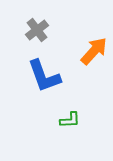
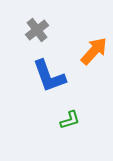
blue L-shape: moved 5 px right
green L-shape: rotated 15 degrees counterclockwise
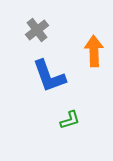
orange arrow: rotated 44 degrees counterclockwise
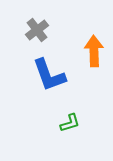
blue L-shape: moved 1 px up
green L-shape: moved 3 px down
